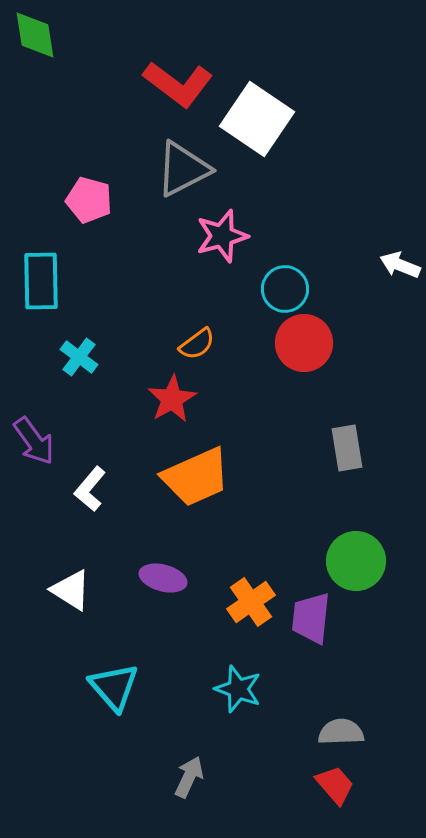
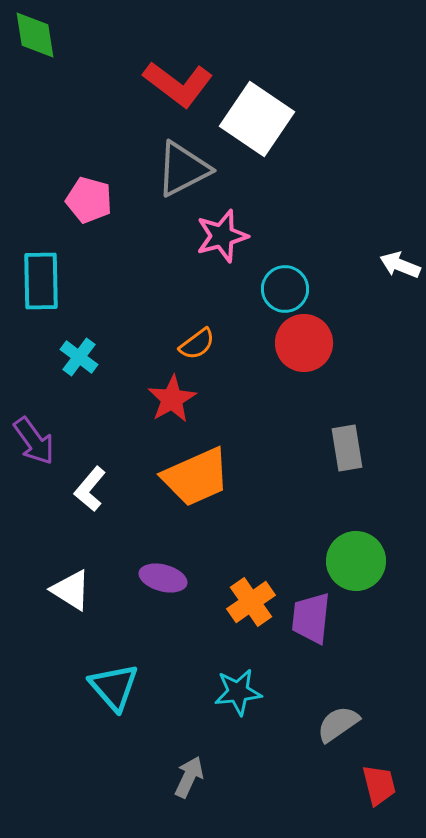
cyan star: moved 3 px down; rotated 27 degrees counterclockwise
gray semicircle: moved 3 px left, 8 px up; rotated 33 degrees counterclockwise
red trapezoid: moved 44 px right; rotated 27 degrees clockwise
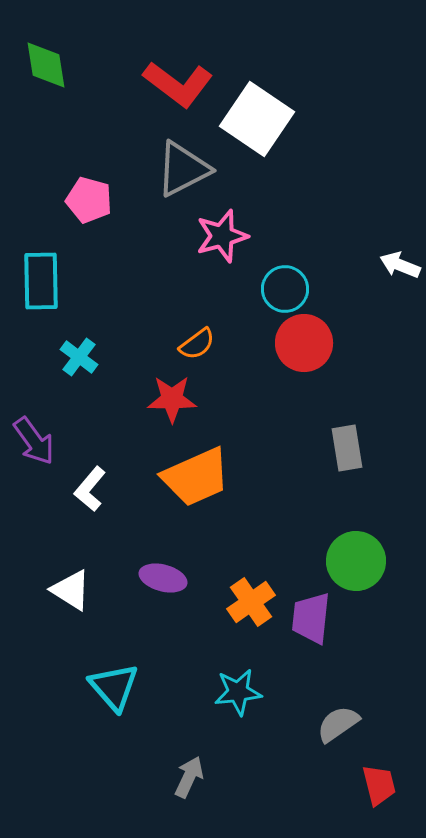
green diamond: moved 11 px right, 30 px down
red star: rotated 30 degrees clockwise
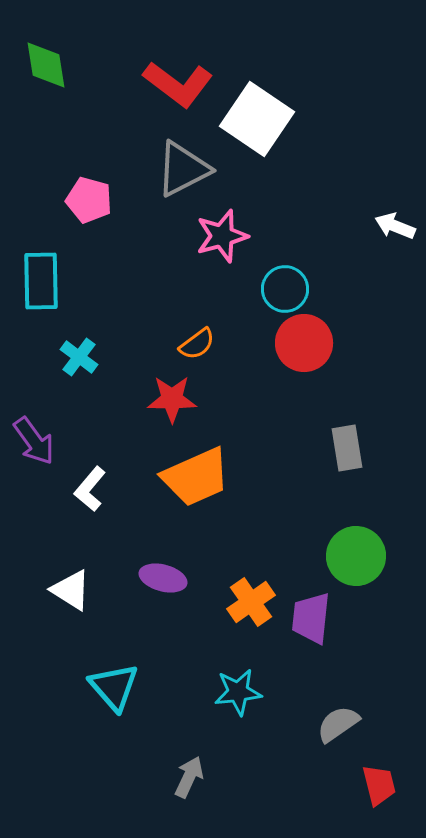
white arrow: moved 5 px left, 39 px up
green circle: moved 5 px up
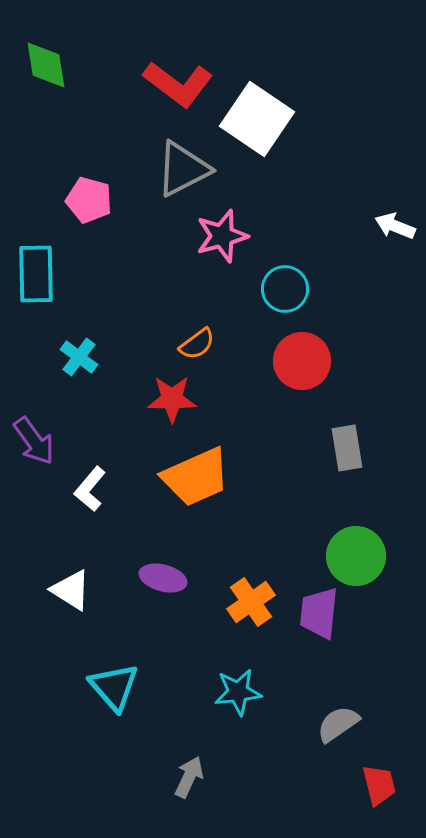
cyan rectangle: moved 5 px left, 7 px up
red circle: moved 2 px left, 18 px down
purple trapezoid: moved 8 px right, 5 px up
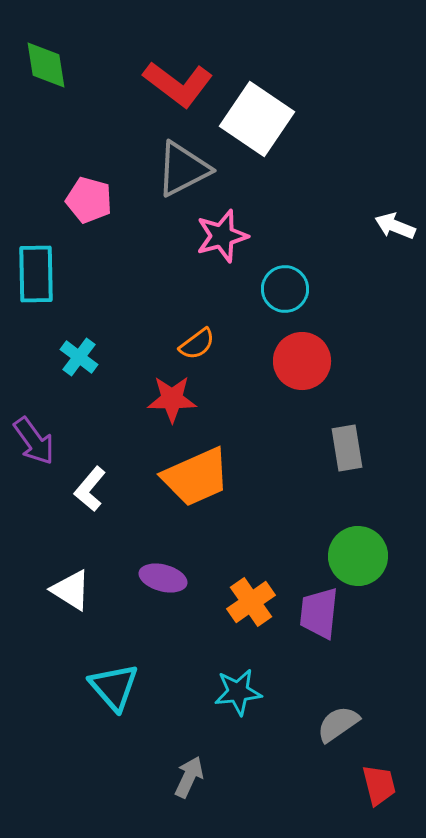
green circle: moved 2 px right
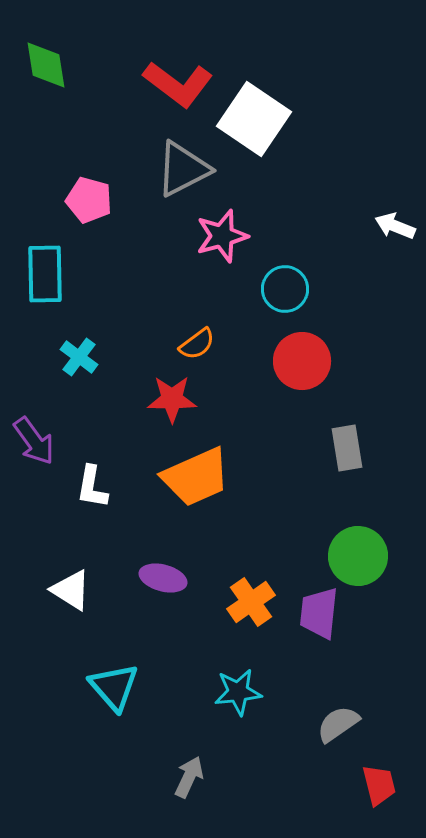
white square: moved 3 px left
cyan rectangle: moved 9 px right
white L-shape: moved 2 px right, 2 px up; rotated 30 degrees counterclockwise
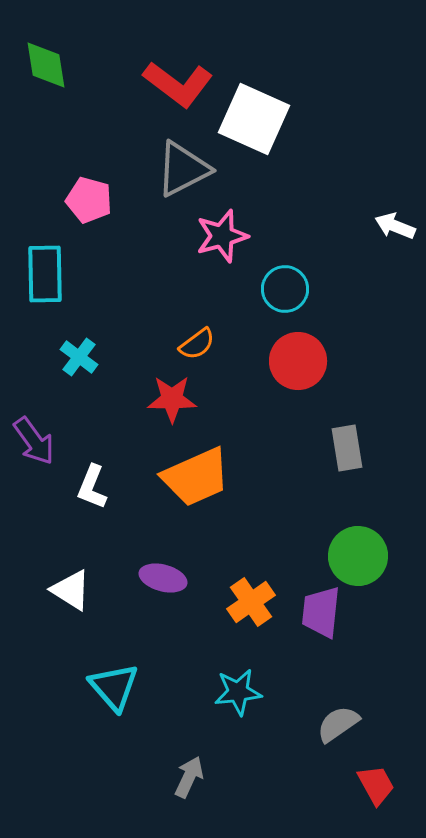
white square: rotated 10 degrees counterclockwise
red circle: moved 4 px left
white L-shape: rotated 12 degrees clockwise
purple trapezoid: moved 2 px right, 1 px up
red trapezoid: moved 3 px left; rotated 15 degrees counterclockwise
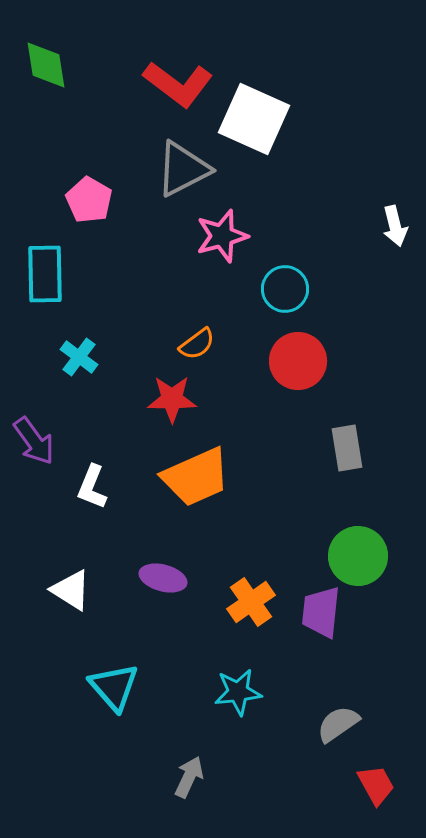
pink pentagon: rotated 15 degrees clockwise
white arrow: rotated 126 degrees counterclockwise
